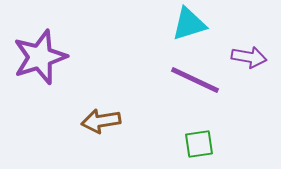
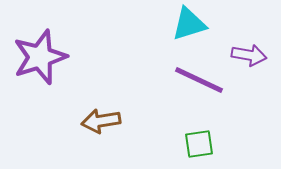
purple arrow: moved 2 px up
purple line: moved 4 px right
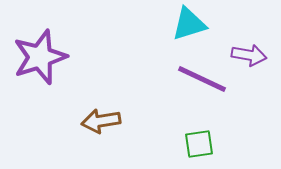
purple line: moved 3 px right, 1 px up
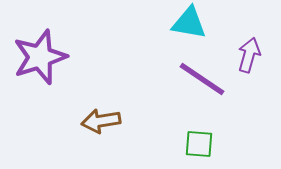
cyan triangle: moved 1 px up; rotated 27 degrees clockwise
purple arrow: rotated 84 degrees counterclockwise
purple line: rotated 9 degrees clockwise
green square: rotated 12 degrees clockwise
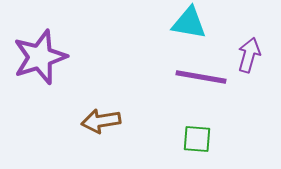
purple line: moved 1 px left, 2 px up; rotated 24 degrees counterclockwise
green square: moved 2 px left, 5 px up
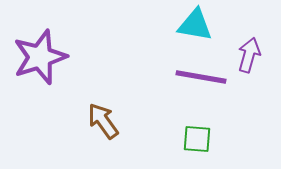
cyan triangle: moved 6 px right, 2 px down
brown arrow: moved 2 px right; rotated 63 degrees clockwise
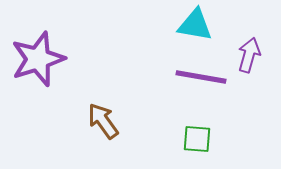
purple star: moved 2 px left, 2 px down
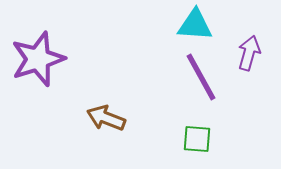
cyan triangle: rotated 6 degrees counterclockwise
purple arrow: moved 2 px up
purple line: rotated 51 degrees clockwise
brown arrow: moved 3 px right, 3 px up; rotated 33 degrees counterclockwise
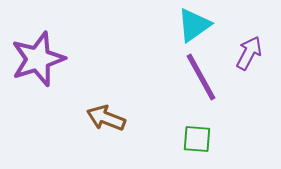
cyan triangle: moved 1 px left; rotated 39 degrees counterclockwise
purple arrow: rotated 12 degrees clockwise
